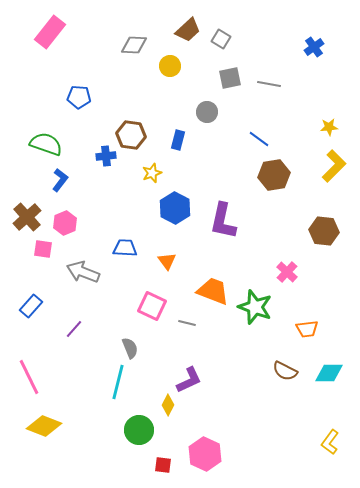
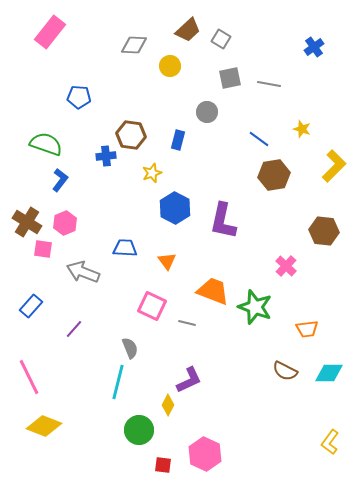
yellow star at (329, 127): moved 27 px left, 2 px down; rotated 24 degrees clockwise
brown cross at (27, 217): moved 5 px down; rotated 16 degrees counterclockwise
pink cross at (287, 272): moved 1 px left, 6 px up
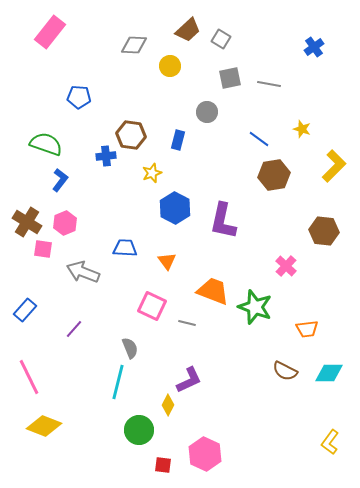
blue rectangle at (31, 306): moved 6 px left, 4 px down
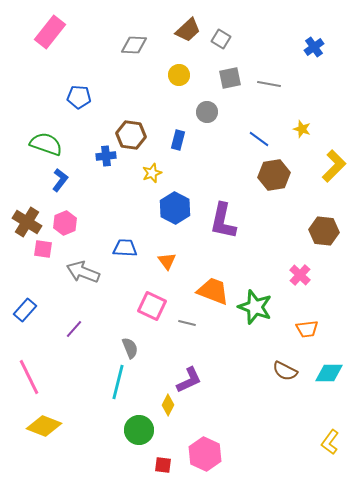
yellow circle at (170, 66): moved 9 px right, 9 px down
pink cross at (286, 266): moved 14 px right, 9 px down
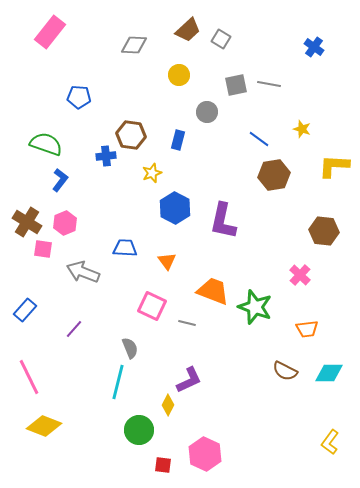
blue cross at (314, 47): rotated 18 degrees counterclockwise
gray square at (230, 78): moved 6 px right, 7 px down
yellow L-shape at (334, 166): rotated 132 degrees counterclockwise
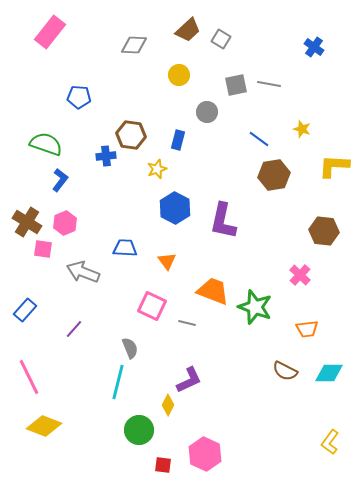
yellow star at (152, 173): moved 5 px right, 4 px up
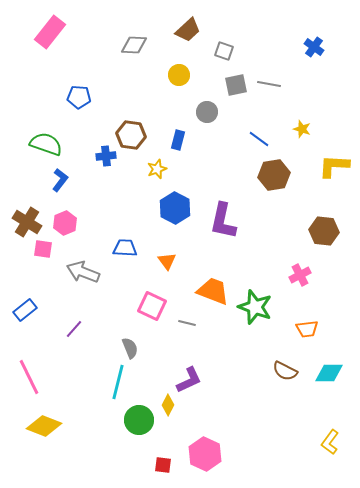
gray square at (221, 39): moved 3 px right, 12 px down; rotated 12 degrees counterclockwise
pink cross at (300, 275): rotated 20 degrees clockwise
blue rectangle at (25, 310): rotated 10 degrees clockwise
green circle at (139, 430): moved 10 px up
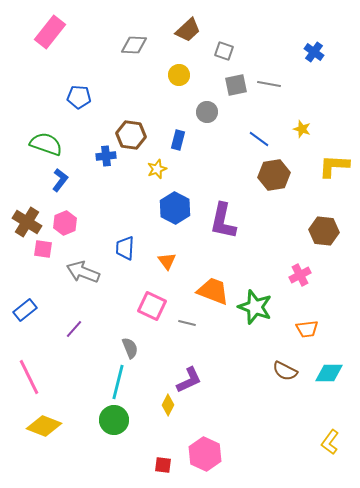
blue cross at (314, 47): moved 5 px down
blue trapezoid at (125, 248): rotated 90 degrees counterclockwise
green circle at (139, 420): moved 25 px left
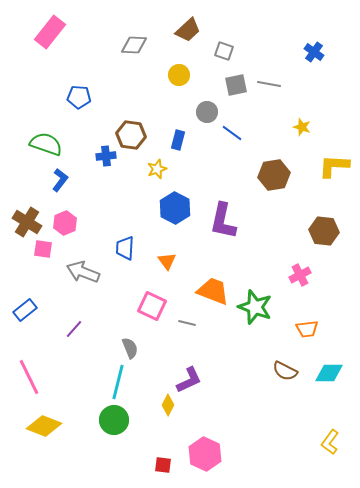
yellow star at (302, 129): moved 2 px up
blue line at (259, 139): moved 27 px left, 6 px up
